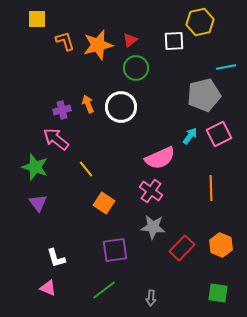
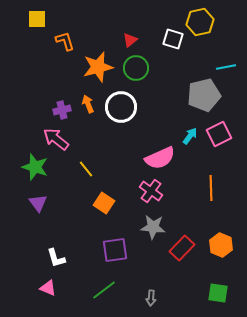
white square: moved 1 px left, 2 px up; rotated 20 degrees clockwise
orange star: moved 22 px down
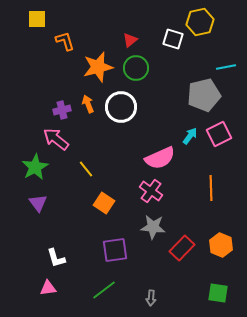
green star: rotated 24 degrees clockwise
pink triangle: rotated 30 degrees counterclockwise
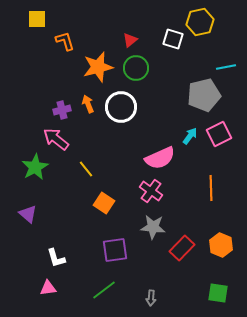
purple triangle: moved 10 px left, 11 px down; rotated 12 degrees counterclockwise
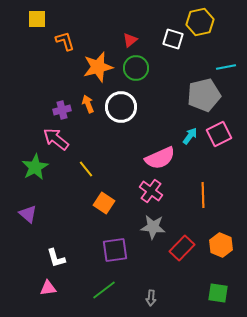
orange line: moved 8 px left, 7 px down
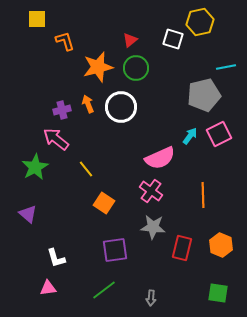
red rectangle: rotated 30 degrees counterclockwise
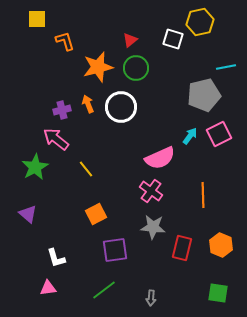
orange square: moved 8 px left, 11 px down; rotated 30 degrees clockwise
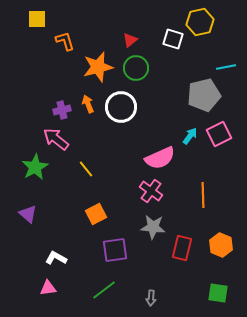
white L-shape: rotated 135 degrees clockwise
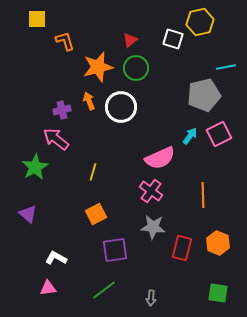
orange arrow: moved 1 px right, 3 px up
yellow line: moved 7 px right, 3 px down; rotated 54 degrees clockwise
orange hexagon: moved 3 px left, 2 px up
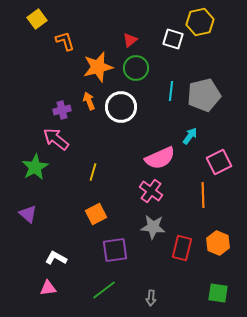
yellow square: rotated 36 degrees counterclockwise
cyan line: moved 55 px left, 24 px down; rotated 72 degrees counterclockwise
pink square: moved 28 px down
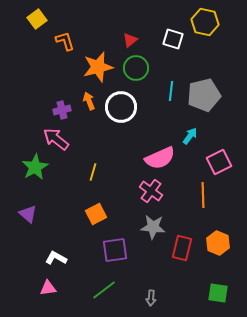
yellow hexagon: moved 5 px right; rotated 24 degrees clockwise
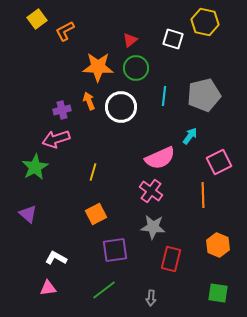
orange L-shape: moved 10 px up; rotated 100 degrees counterclockwise
orange star: rotated 16 degrees clockwise
cyan line: moved 7 px left, 5 px down
pink arrow: rotated 56 degrees counterclockwise
orange hexagon: moved 2 px down
red rectangle: moved 11 px left, 11 px down
